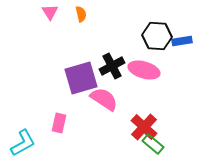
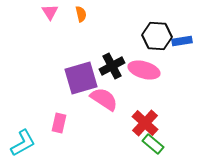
red cross: moved 1 px right, 4 px up
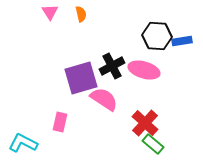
pink rectangle: moved 1 px right, 1 px up
cyan L-shape: rotated 124 degrees counterclockwise
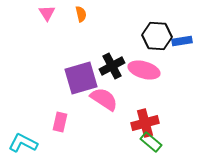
pink triangle: moved 3 px left, 1 px down
red cross: rotated 32 degrees clockwise
green rectangle: moved 2 px left, 2 px up
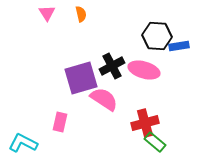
blue rectangle: moved 3 px left, 5 px down
green rectangle: moved 4 px right
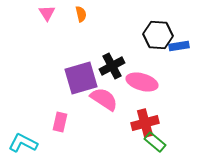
black hexagon: moved 1 px right, 1 px up
pink ellipse: moved 2 px left, 12 px down
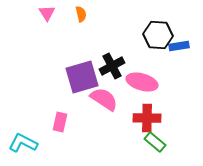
purple square: moved 1 px right, 1 px up
red cross: moved 2 px right, 5 px up; rotated 16 degrees clockwise
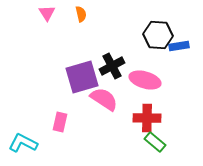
pink ellipse: moved 3 px right, 2 px up
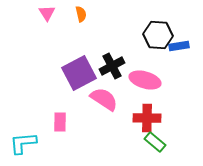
purple square: moved 3 px left, 4 px up; rotated 12 degrees counterclockwise
pink rectangle: rotated 12 degrees counterclockwise
cyan L-shape: rotated 32 degrees counterclockwise
